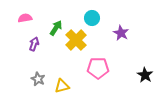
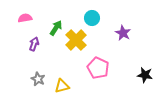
purple star: moved 2 px right
pink pentagon: rotated 25 degrees clockwise
black star: rotated 21 degrees counterclockwise
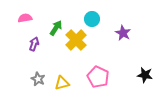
cyan circle: moved 1 px down
pink pentagon: moved 9 px down
yellow triangle: moved 3 px up
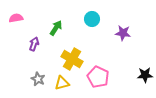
pink semicircle: moved 9 px left
purple star: rotated 21 degrees counterclockwise
yellow cross: moved 4 px left, 19 px down; rotated 15 degrees counterclockwise
black star: rotated 14 degrees counterclockwise
